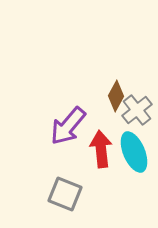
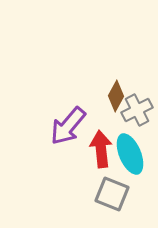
gray cross: rotated 12 degrees clockwise
cyan ellipse: moved 4 px left, 2 px down
gray square: moved 47 px right
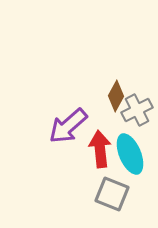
purple arrow: rotated 9 degrees clockwise
red arrow: moved 1 px left
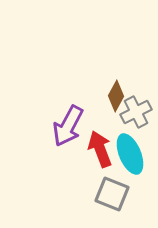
gray cross: moved 1 px left, 2 px down
purple arrow: rotated 21 degrees counterclockwise
red arrow: rotated 15 degrees counterclockwise
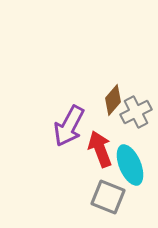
brown diamond: moved 3 px left, 4 px down; rotated 12 degrees clockwise
purple arrow: moved 1 px right
cyan ellipse: moved 11 px down
gray square: moved 4 px left, 3 px down
